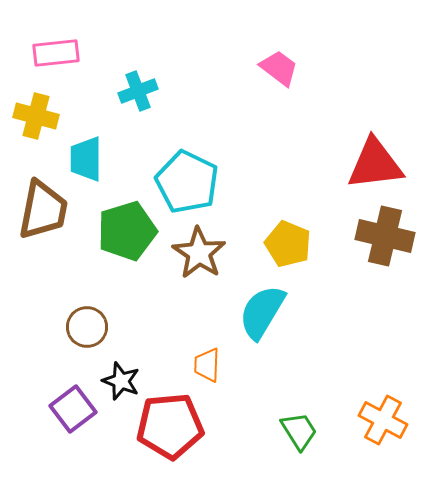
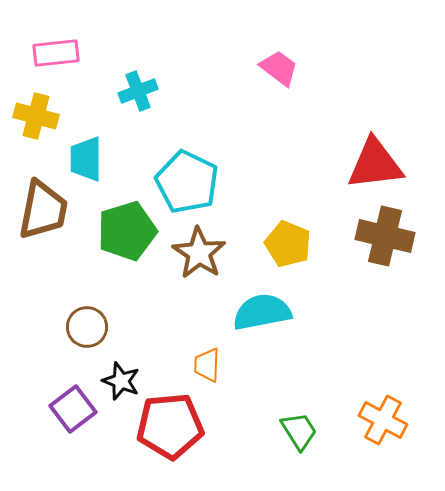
cyan semicircle: rotated 48 degrees clockwise
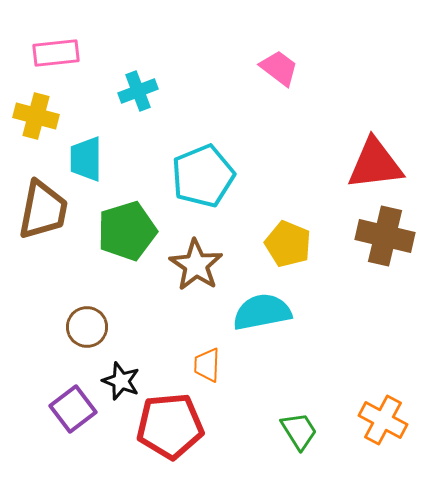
cyan pentagon: moved 16 px right, 6 px up; rotated 24 degrees clockwise
brown star: moved 3 px left, 12 px down
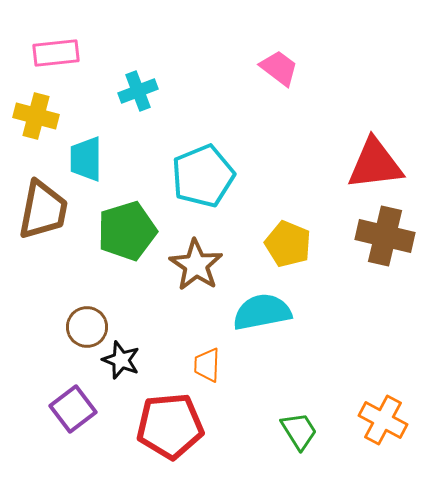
black star: moved 21 px up
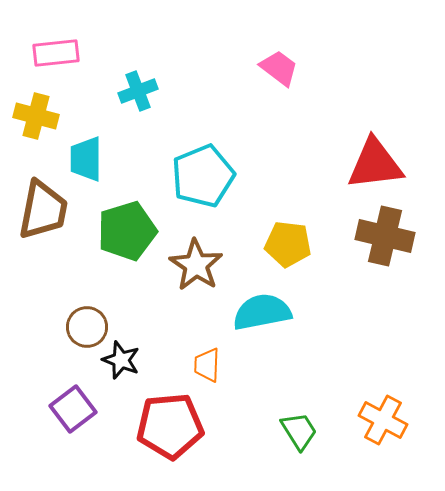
yellow pentagon: rotated 15 degrees counterclockwise
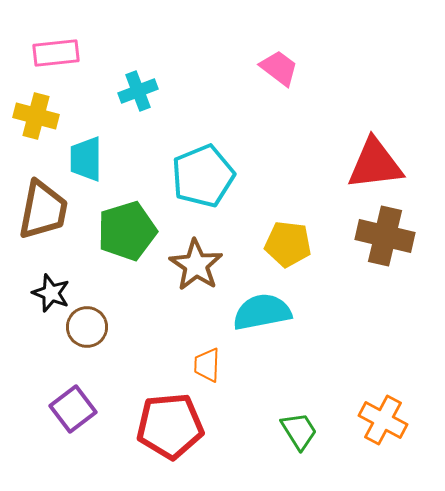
black star: moved 70 px left, 67 px up
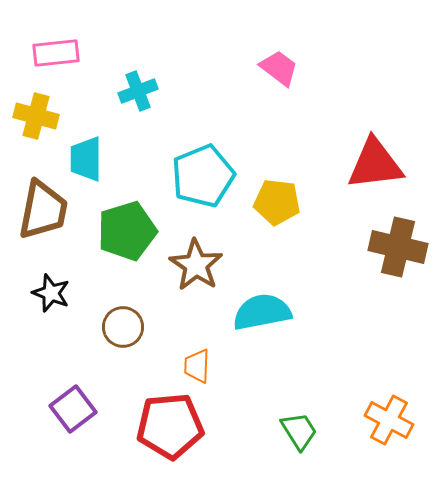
brown cross: moved 13 px right, 11 px down
yellow pentagon: moved 11 px left, 42 px up
brown circle: moved 36 px right
orange trapezoid: moved 10 px left, 1 px down
orange cross: moved 6 px right
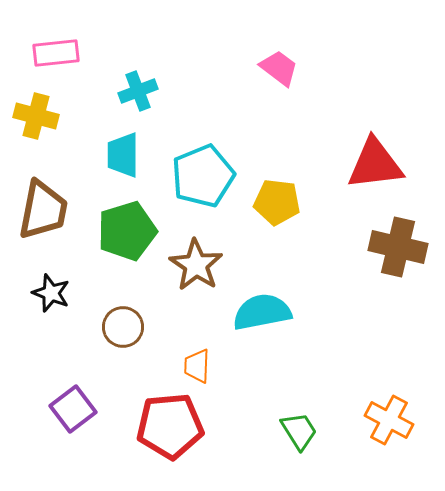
cyan trapezoid: moved 37 px right, 4 px up
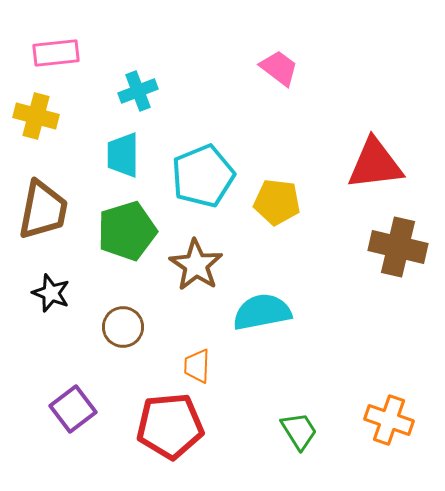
orange cross: rotated 9 degrees counterclockwise
